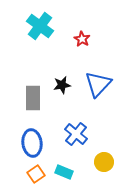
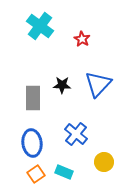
black star: rotated 12 degrees clockwise
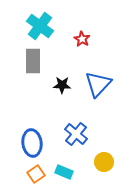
gray rectangle: moved 37 px up
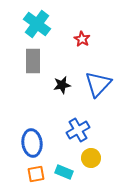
cyan cross: moved 3 px left, 2 px up
black star: rotated 12 degrees counterclockwise
blue cross: moved 2 px right, 4 px up; rotated 20 degrees clockwise
yellow circle: moved 13 px left, 4 px up
orange square: rotated 24 degrees clockwise
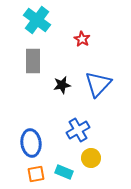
cyan cross: moved 4 px up
blue ellipse: moved 1 px left
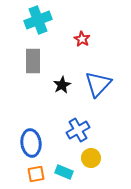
cyan cross: moved 1 px right; rotated 32 degrees clockwise
black star: rotated 18 degrees counterclockwise
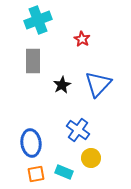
blue cross: rotated 25 degrees counterclockwise
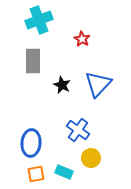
cyan cross: moved 1 px right
black star: rotated 18 degrees counterclockwise
blue ellipse: rotated 12 degrees clockwise
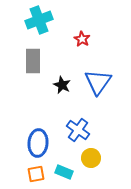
blue triangle: moved 2 px up; rotated 8 degrees counterclockwise
blue ellipse: moved 7 px right
